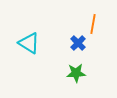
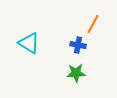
orange line: rotated 18 degrees clockwise
blue cross: moved 2 px down; rotated 35 degrees counterclockwise
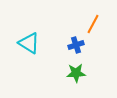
blue cross: moved 2 px left; rotated 28 degrees counterclockwise
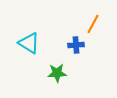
blue cross: rotated 14 degrees clockwise
green star: moved 19 px left
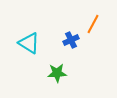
blue cross: moved 5 px left, 5 px up; rotated 21 degrees counterclockwise
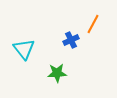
cyan triangle: moved 5 px left, 6 px down; rotated 20 degrees clockwise
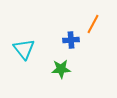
blue cross: rotated 21 degrees clockwise
green star: moved 4 px right, 4 px up
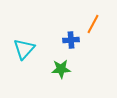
cyan triangle: rotated 20 degrees clockwise
